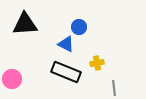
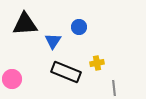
blue triangle: moved 13 px left, 3 px up; rotated 36 degrees clockwise
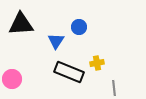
black triangle: moved 4 px left
blue triangle: moved 3 px right
black rectangle: moved 3 px right
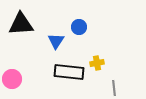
black rectangle: rotated 16 degrees counterclockwise
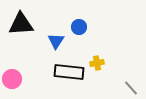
gray line: moved 17 px right; rotated 35 degrees counterclockwise
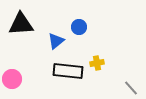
blue triangle: rotated 18 degrees clockwise
black rectangle: moved 1 px left, 1 px up
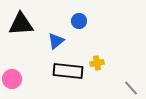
blue circle: moved 6 px up
